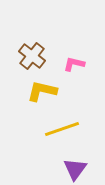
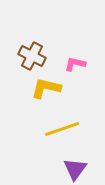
brown cross: rotated 12 degrees counterclockwise
pink L-shape: moved 1 px right
yellow L-shape: moved 4 px right, 3 px up
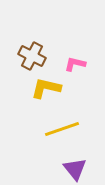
purple triangle: rotated 15 degrees counterclockwise
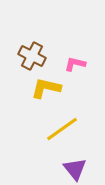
yellow line: rotated 16 degrees counterclockwise
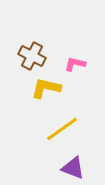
purple triangle: moved 2 px left, 1 px up; rotated 30 degrees counterclockwise
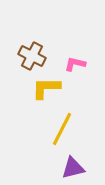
yellow L-shape: rotated 12 degrees counterclockwise
yellow line: rotated 28 degrees counterclockwise
purple triangle: rotated 35 degrees counterclockwise
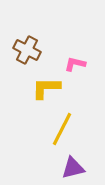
brown cross: moved 5 px left, 6 px up
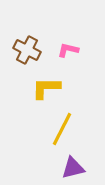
pink L-shape: moved 7 px left, 14 px up
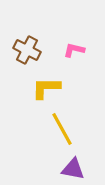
pink L-shape: moved 6 px right
yellow line: rotated 56 degrees counterclockwise
purple triangle: moved 1 px down; rotated 25 degrees clockwise
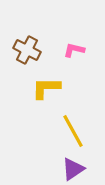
yellow line: moved 11 px right, 2 px down
purple triangle: rotated 45 degrees counterclockwise
